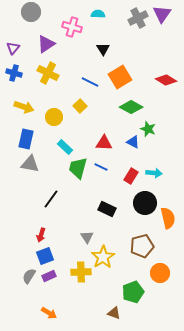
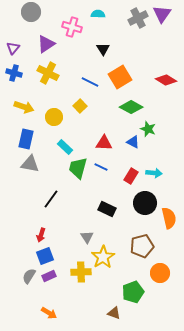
orange semicircle at (168, 218): moved 1 px right
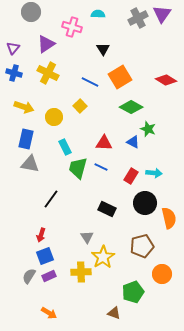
cyan rectangle at (65, 147): rotated 21 degrees clockwise
orange circle at (160, 273): moved 2 px right, 1 px down
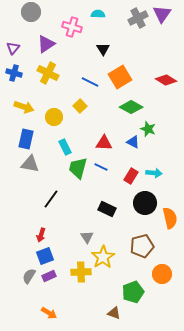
orange semicircle at (169, 218): moved 1 px right
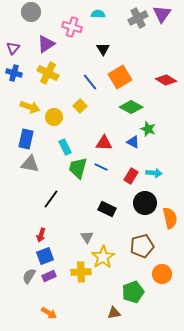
blue line at (90, 82): rotated 24 degrees clockwise
yellow arrow at (24, 107): moved 6 px right
brown triangle at (114, 313): rotated 32 degrees counterclockwise
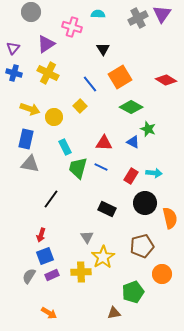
blue line at (90, 82): moved 2 px down
yellow arrow at (30, 107): moved 2 px down
purple rectangle at (49, 276): moved 3 px right, 1 px up
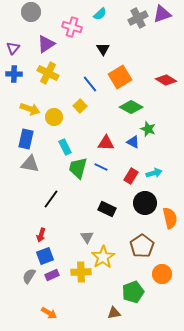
cyan semicircle at (98, 14): moved 2 px right; rotated 136 degrees clockwise
purple triangle at (162, 14): rotated 36 degrees clockwise
blue cross at (14, 73): moved 1 px down; rotated 14 degrees counterclockwise
red triangle at (104, 143): moved 2 px right
cyan arrow at (154, 173): rotated 21 degrees counterclockwise
brown pentagon at (142, 246): rotated 20 degrees counterclockwise
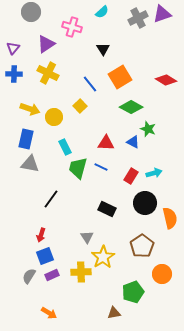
cyan semicircle at (100, 14): moved 2 px right, 2 px up
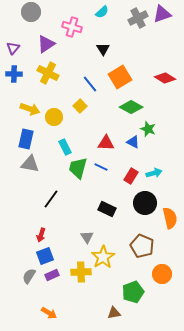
red diamond at (166, 80): moved 1 px left, 2 px up
brown pentagon at (142, 246): rotated 15 degrees counterclockwise
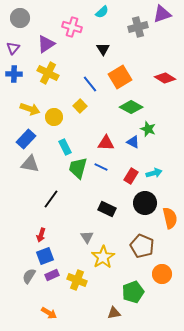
gray circle at (31, 12): moved 11 px left, 6 px down
gray cross at (138, 18): moved 9 px down; rotated 12 degrees clockwise
blue rectangle at (26, 139): rotated 30 degrees clockwise
yellow cross at (81, 272): moved 4 px left, 8 px down; rotated 24 degrees clockwise
